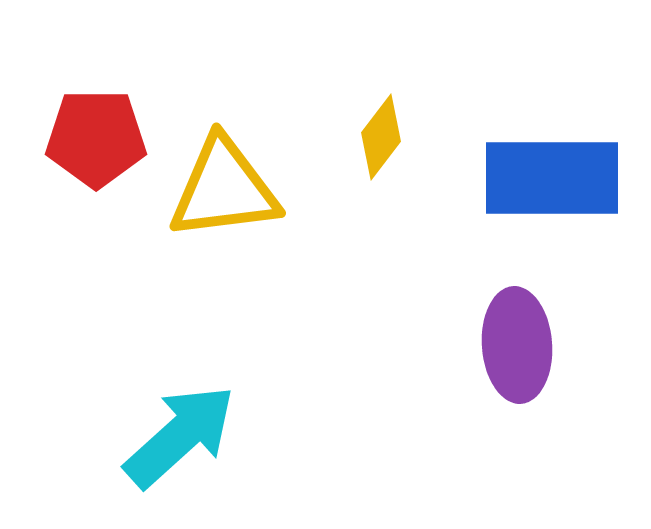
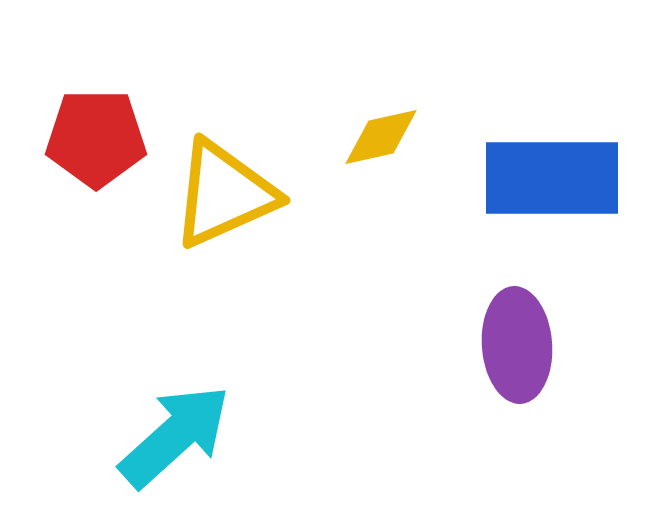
yellow diamond: rotated 40 degrees clockwise
yellow triangle: moved 5 px down; rotated 17 degrees counterclockwise
cyan arrow: moved 5 px left
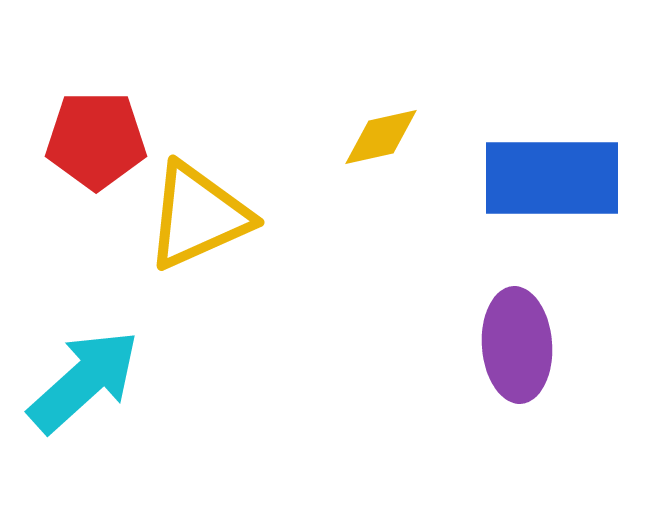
red pentagon: moved 2 px down
yellow triangle: moved 26 px left, 22 px down
cyan arrow: moved 91 px left, 55 px up
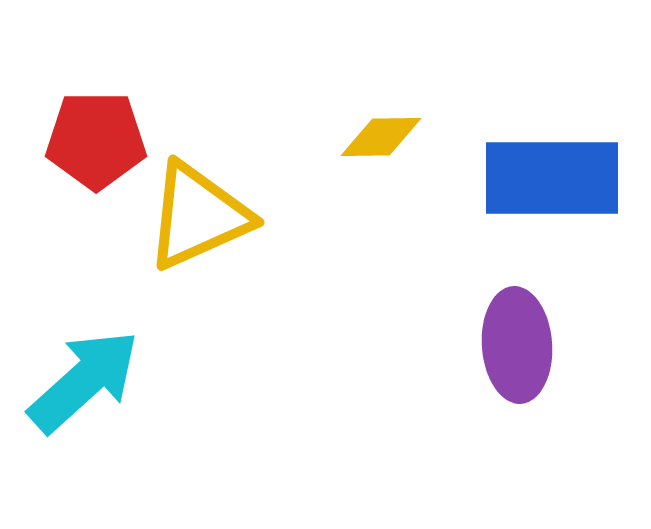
yellow diamond: rotated 12 degrees clockwise
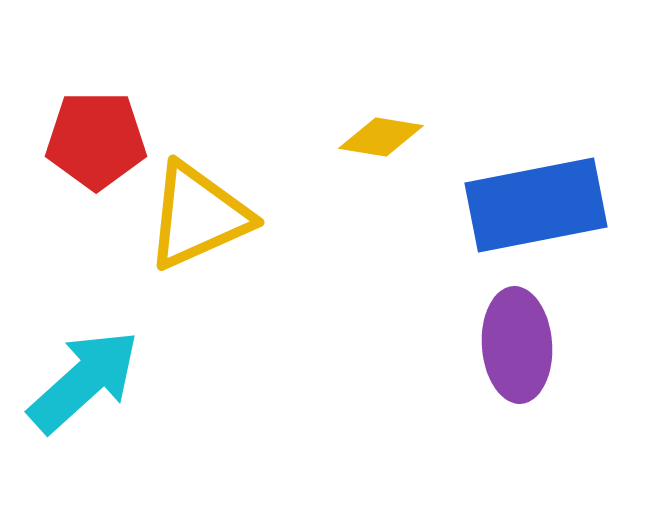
yellow diamond: rotated 10 degrees clockwise
blue rectangle: moved 16 px left, 27 px down; rotated 11 degrees counterclockwise
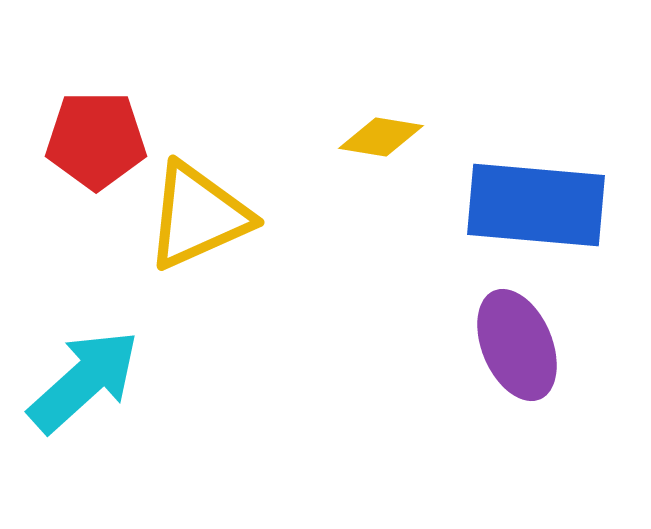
blue rectangle: rotated 16 degrees clockwise
purple ellipse: rotated 19 degrees counterclockwise
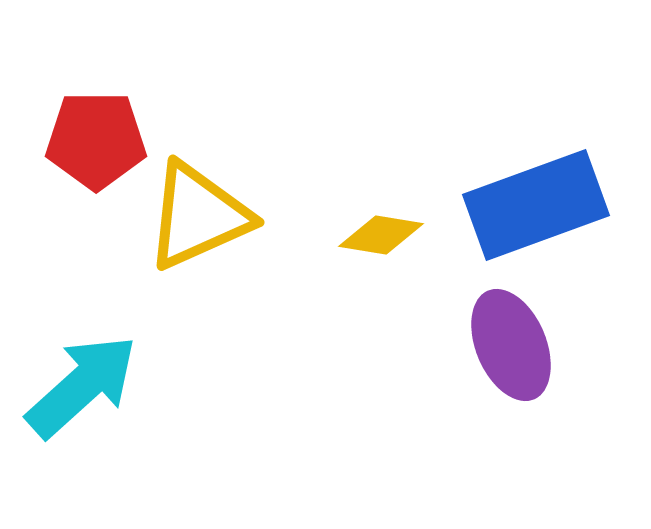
yellow diamond: moved 98 px down
blue rectangle: rotated 25 degrees counterclockwise
purple ellipse: moved 6 px left
cyan arrow: moved 2 px left, 5 px down
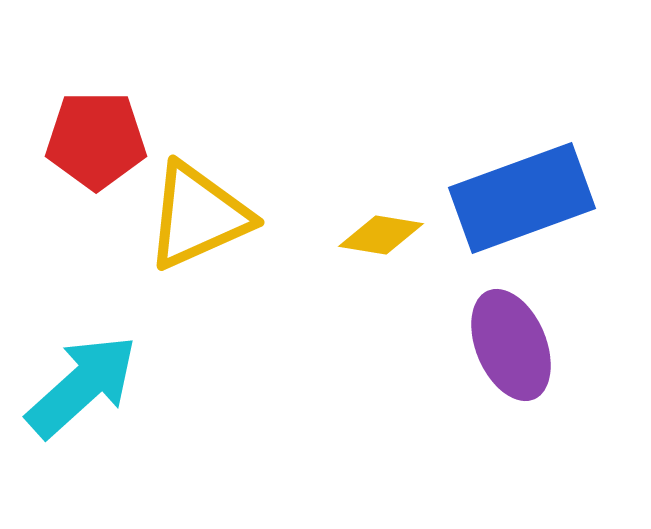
blue rectangle: moved 14 px left, 7 px up
